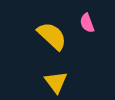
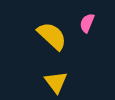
pink semicircle: rotated 42 degrees clockwise
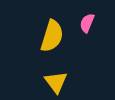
yellow semicircle: rotated 64 degrees clockwise
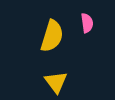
pink semicircle: rotated 150 degrees clockwise
